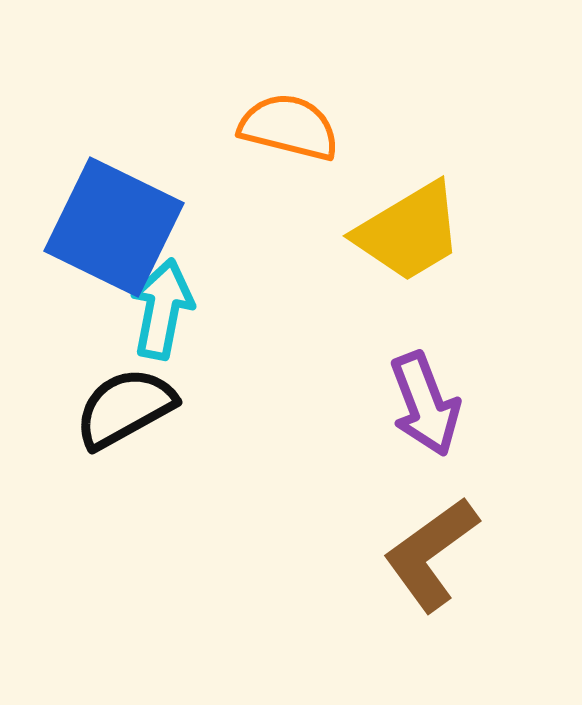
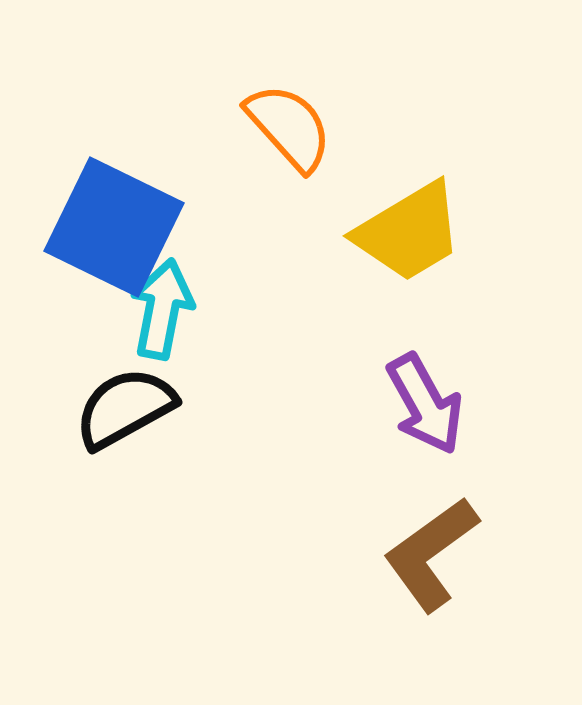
orange semicircle: rotated 34 degrees clockwise
purple arrow: rotated 8 degrees counterclockwise
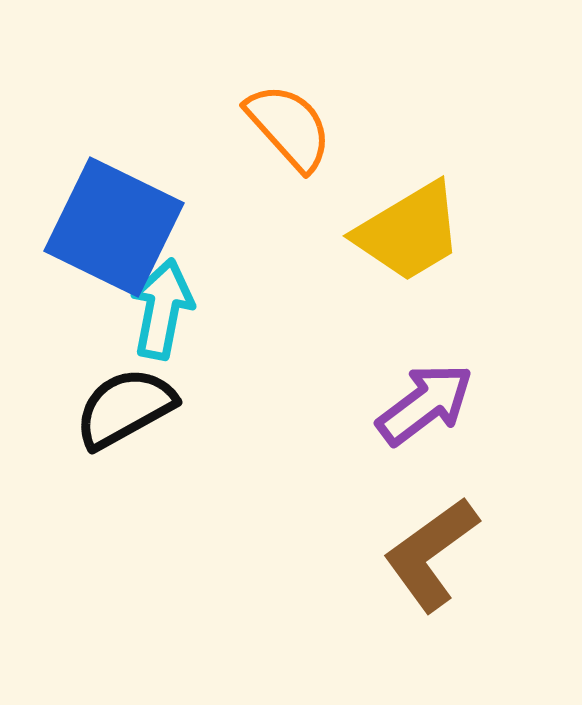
purple arrow: rotated 98 degrees counterclockwise
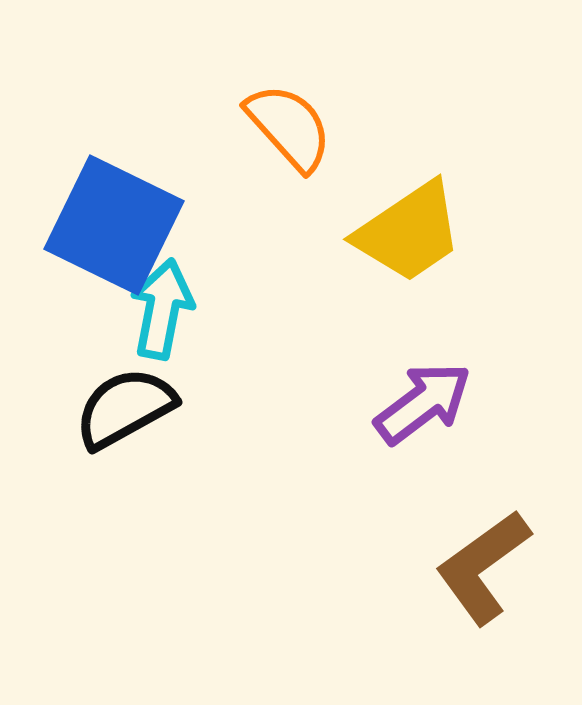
blue square: moved 2 px up
yellow trapezoid: rotated 3 degrees counterclockwise
purple arrow: moved 2 px left, 1 px up
brown L-shape: moved 52 px right, 13 px down
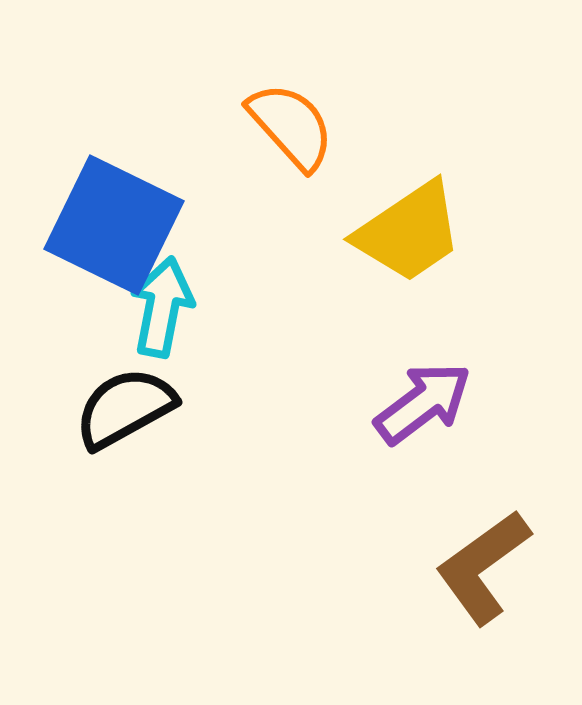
orange semicircle: moved 2 px right, 1 px up
cyan arrow: moved 2 px up
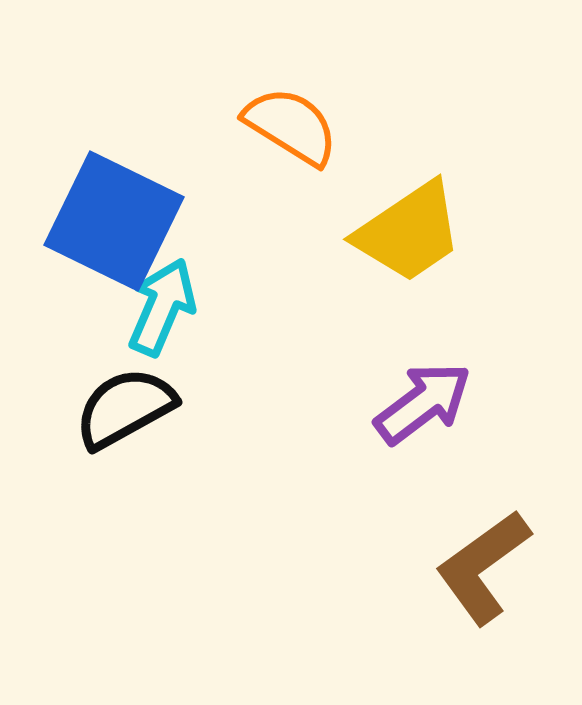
orange semicircle: rotated 16 degrees counterclockwise
blue square: moved 4 px up
cyan arrow: rotated 12 degrees clockwise
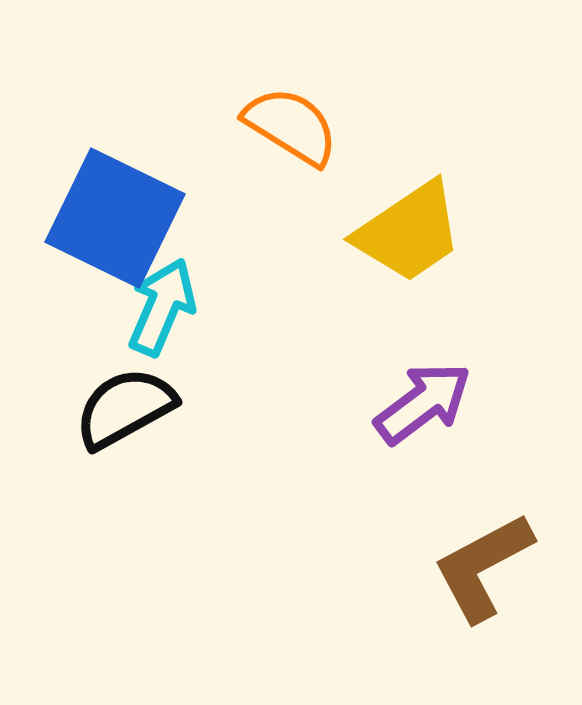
blue square: moved 1 px right, 3 px up
brown L-shape: rotated 8 degrees clockwise
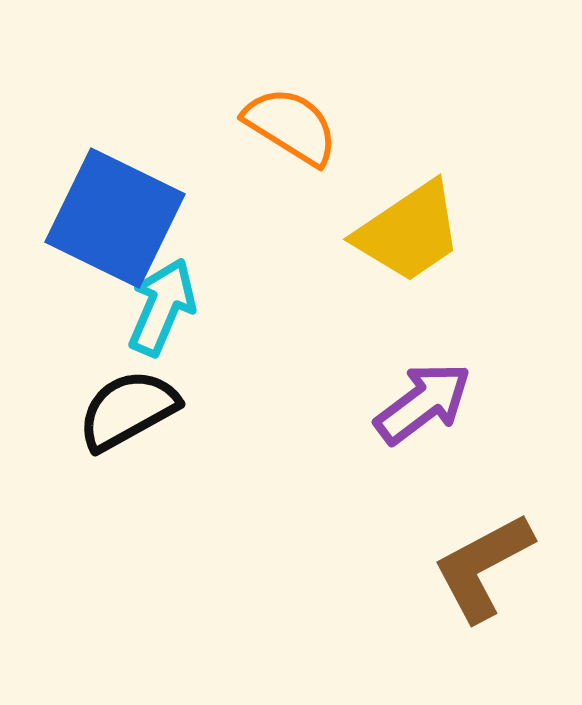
black semicircle: moved 3 px right, 2 px down
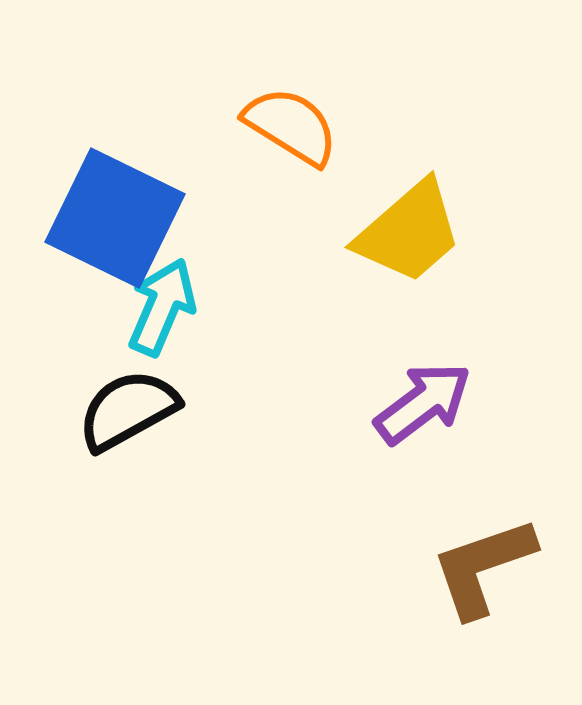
yellow trapezoid: rotated 7 degrees counterclockwise
brown L-shape: rotated 9 degrees clockwise
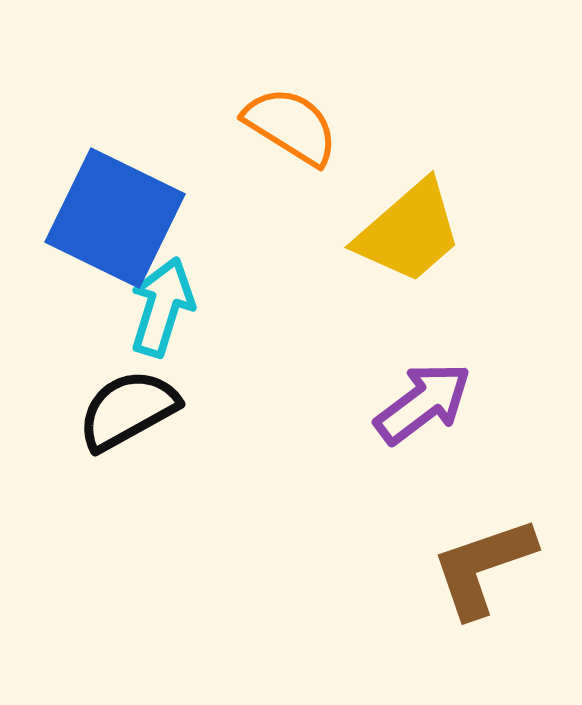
cyan arrow: rotated 6 degrees counterclockwise
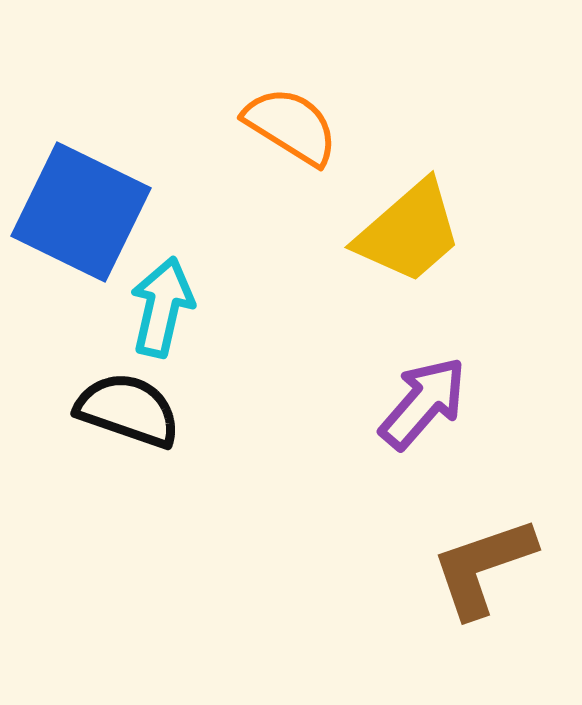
blue square: moved 34 px left, 6 px up
cyan arrow: rotated 4 degrees counterclockwise
purple arrow: rotated 12 degrees counterclockwise
black semicircle: rotated 48 degrees clockwise
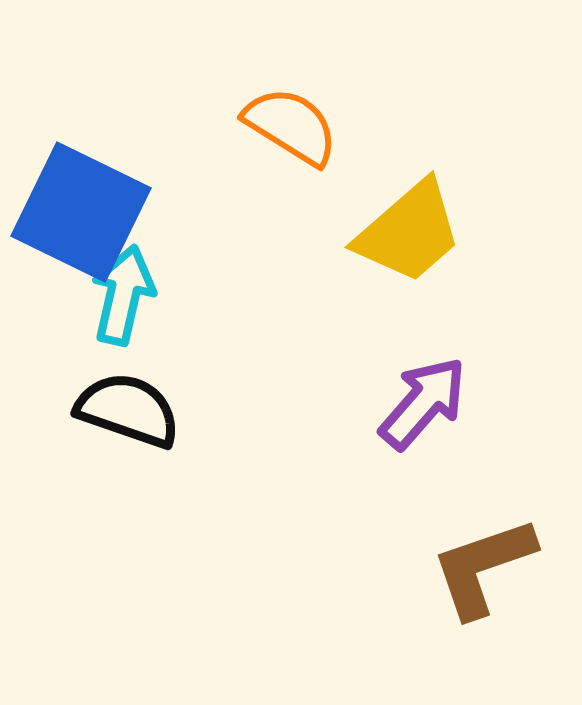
cyan arrow: moved 39 px left, 12 px up
